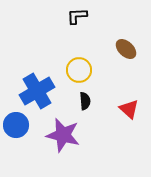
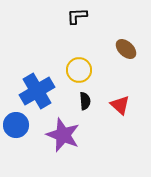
red triangle: moved 9 px left, 4 px up
purple star: rotated 8 degrees clockwise
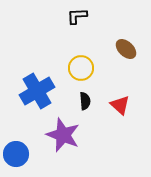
yellow circle: moved 2 px right, 2 px up
blue circle: moved 29 px down
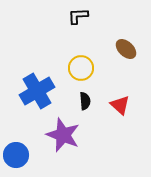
black L-shape: moved 1 px right
blue circle: moved 1 px down
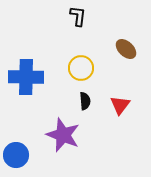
black L-shape: rotated 100 degrees clockwise
blue cross: moved 11 px left, 14 px up; rotated 32 degrees clockwise
red triangle: rotated 25 degrees clockwise
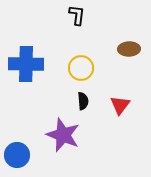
black L-shape: moved 1 px left, 1 px up
brown ellipse: moved 3 px right; rotated 45 degrees counterclockwise
blue cross: moved 13 px up
black semicircle: moved 2 px left
blue circle: moved 1 px right
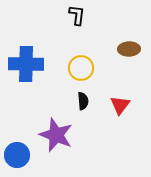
purple star: moved 7 px left
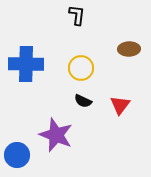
black semicircle: rotated 120 degrees clockwise
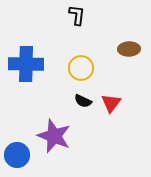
red triangle: moved 9 px left, 2 px up
purple star: moved 2 px left, 1 px down
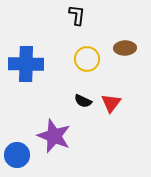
brown ellipse: moved 4 px left, 1 px up
yellow circle: moved 6 px right, 9 px up
